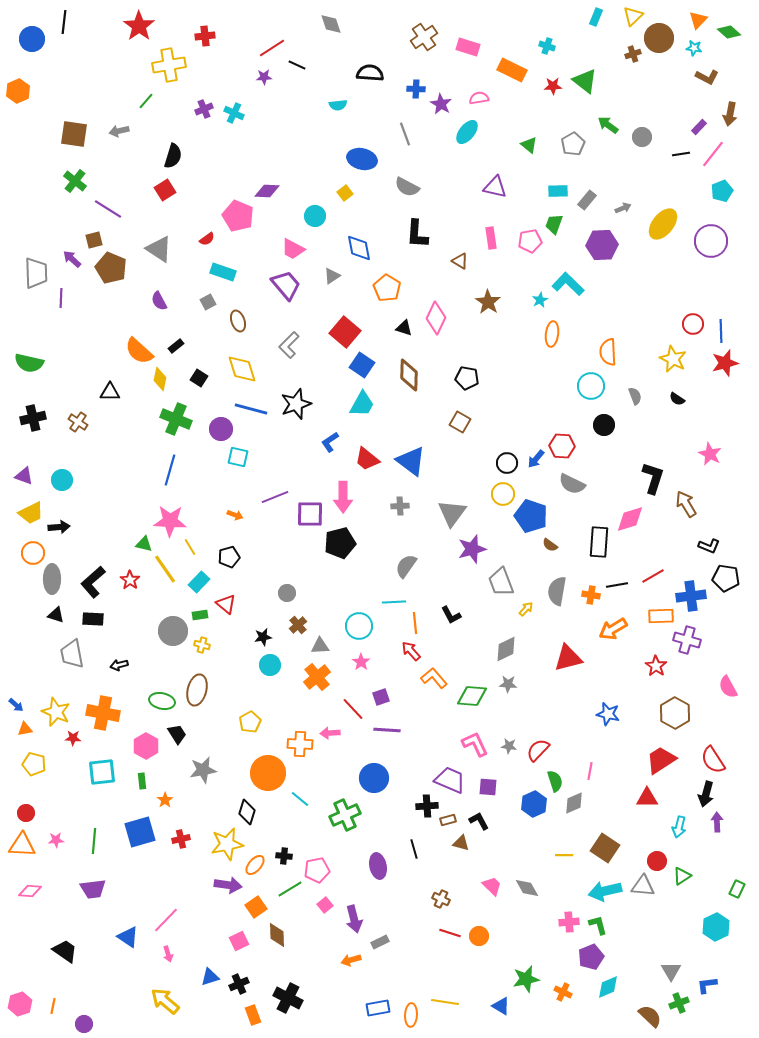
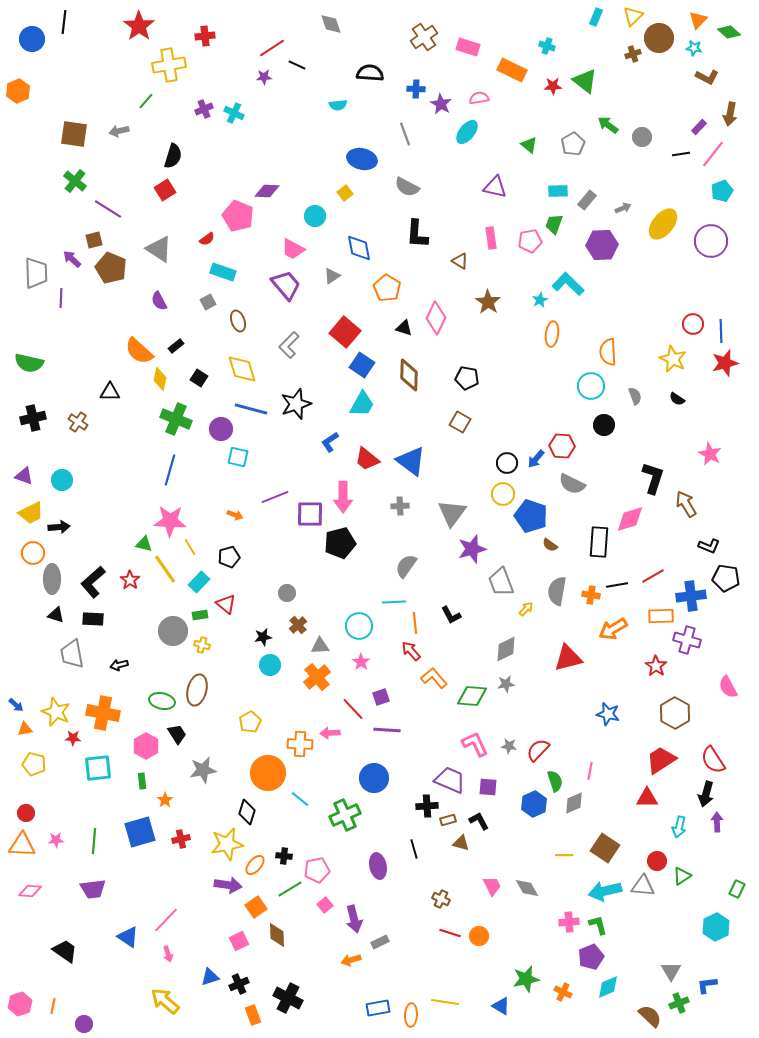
gray star at (508, 684): moved 2 px left; rotated 12 degrees counterclockwise
cyan square at (102, 772): moved 4 px left, 4 px up
pink trapezoid at (492, 886): rotated 20 degrees clockwise
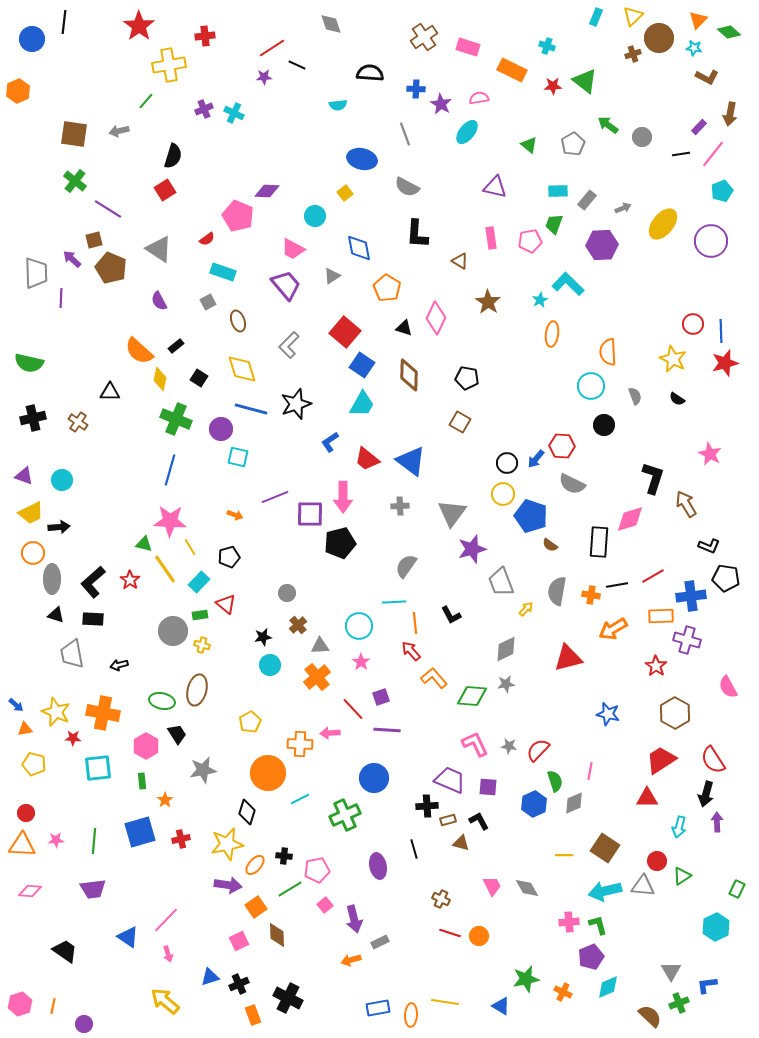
cyan line at (300, 799): rotated 66 degrees counterclockwise
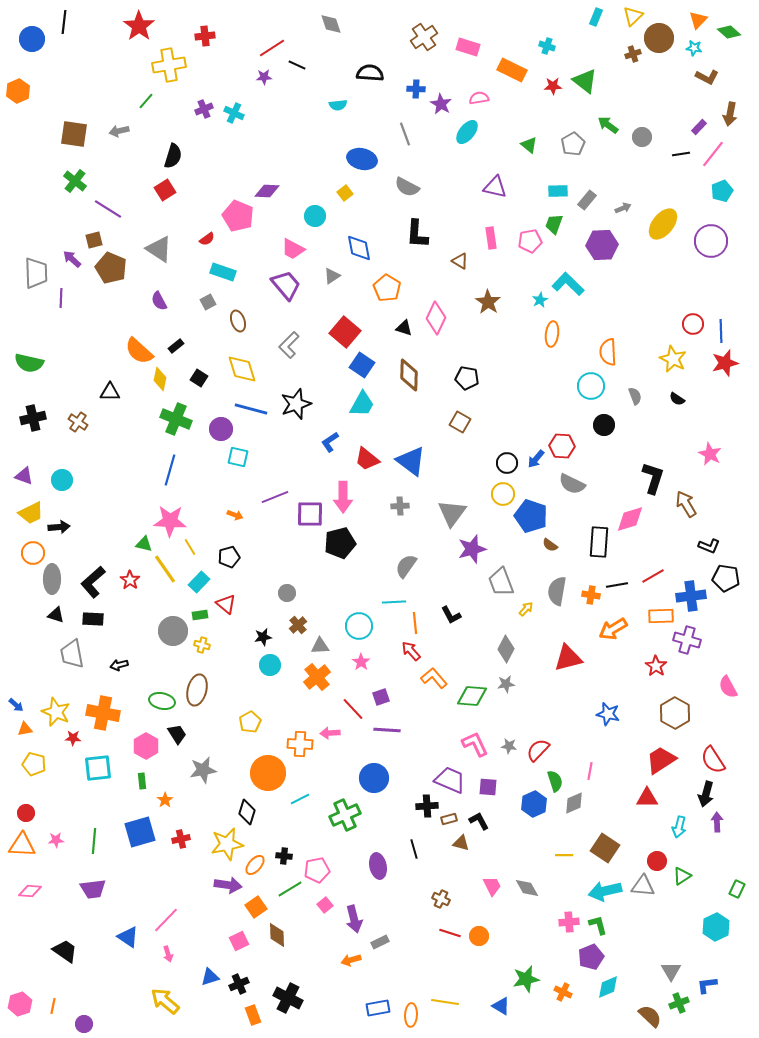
gray diamond at (506, 649): rotated 36 degrees counterclockwise
brown rectangle at (448, 820): moved 1 px right, 1 px up
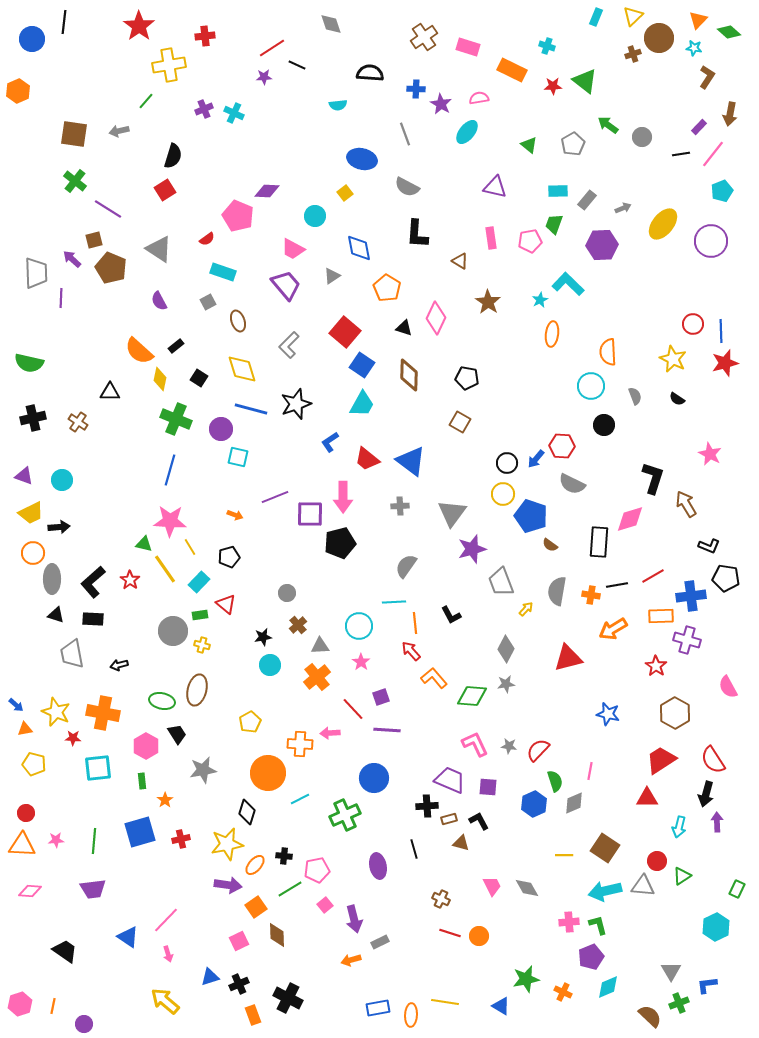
brown L-shape at (707, 77): rotated 85 degrees counterclockwise
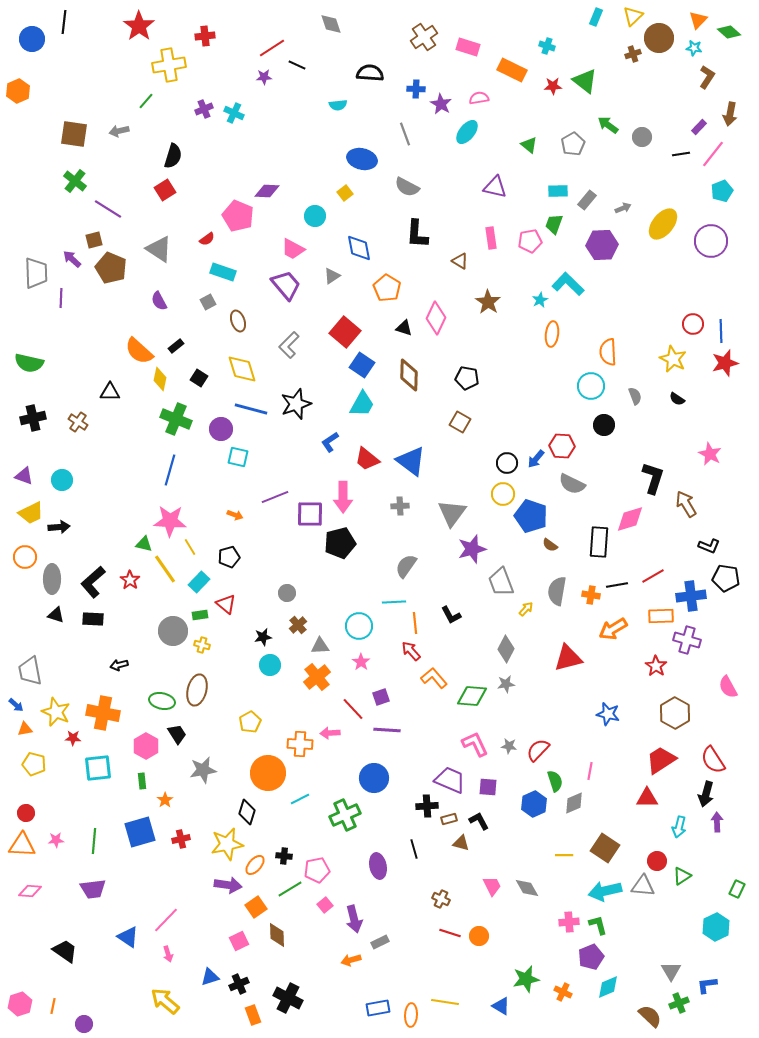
orange circle at (33, 553): moved 8 px left, 4 px down
gray trapezoid at (72, 654): moved 42 px left, 17 px down
